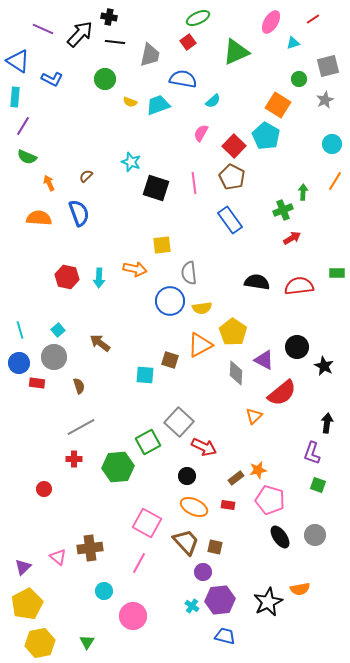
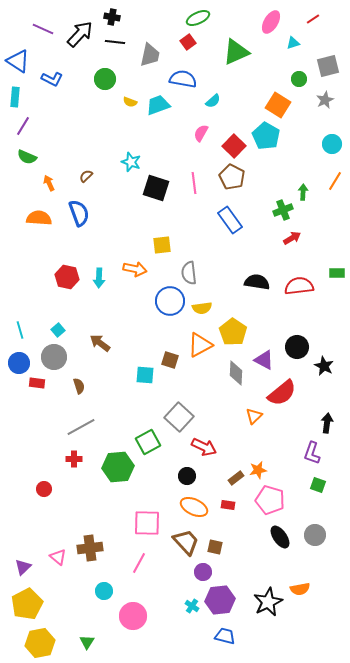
black cross at (109, 17): moved 3 px right
gray square at (179, 422): moved 5 px up
pink square at (147, 523): rotated 28 degrees counterclockwise
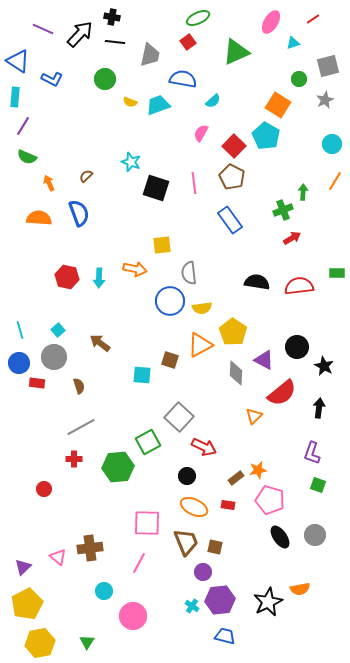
cyan square at (145, 375): moved 3 px left
black arrow at (327, 423): moved 8 px left, 15 px up
brown trapezoid at (186, 542): rotated 20 degrees clockwise
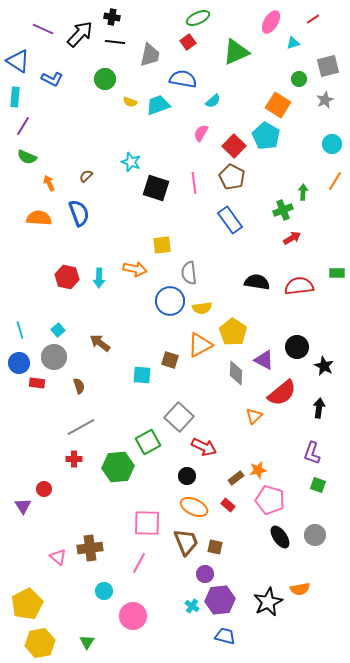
red rectangle at (228, 505): rotated 32 degrees clockwise
purple triangle at (23, 567): moved 61 px up; rotated 18 degrees counterclockwise
purple circle at (203, 572): moved 2 px right, 2 px down
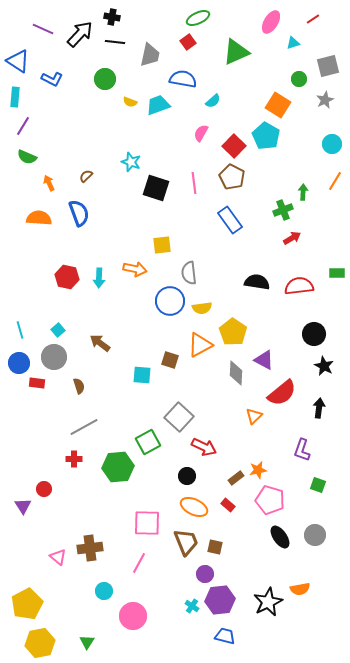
black circle at (297, 347): moved 17 px right, 13 px up
gray line at (81, 427): moved 3 px right
purple L-shape at (312, 453): moved 10 px left, 3 px up
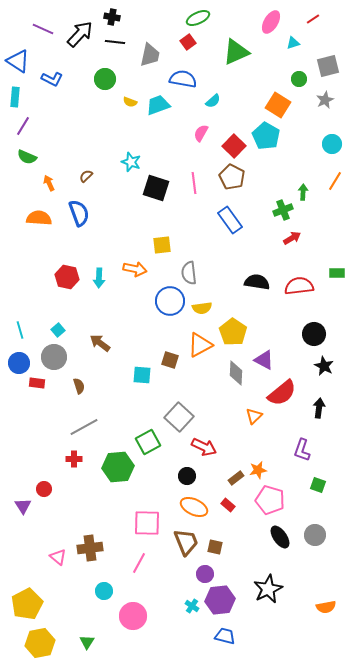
orange semicircle at (300, 589): moved 26 px right, 18 px down
black star at (268, 602): moved 13 px up
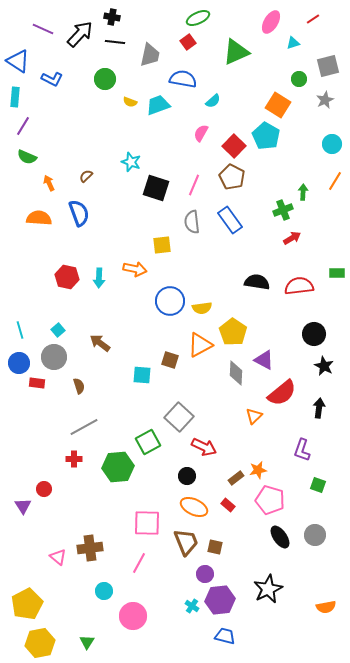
pink line at (194, 183): moved 2 px down; rotated 30 degrees clockwise
gray semicircle at (189, 273): moved 3 px right, 51 px up
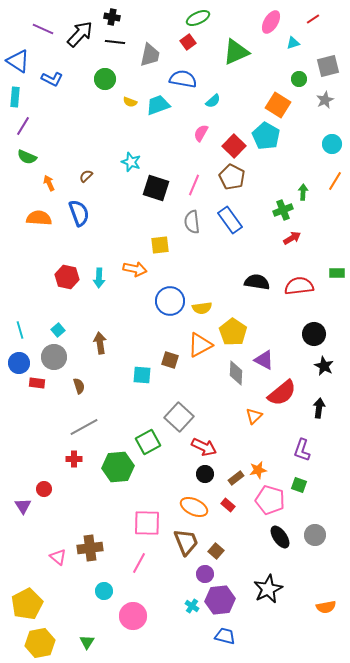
yellow square at (162, 245): moved 2 px left
brown arrow at (100, 343): rotated 45 degrees clockwise
black circle at (187, 476): moved 18 px right, 2 px up
green square at (318, 485): moved 19 px left
brown square at (215, 547): moved 1 px right, 4 px down; rotated 28 degrees clockwise
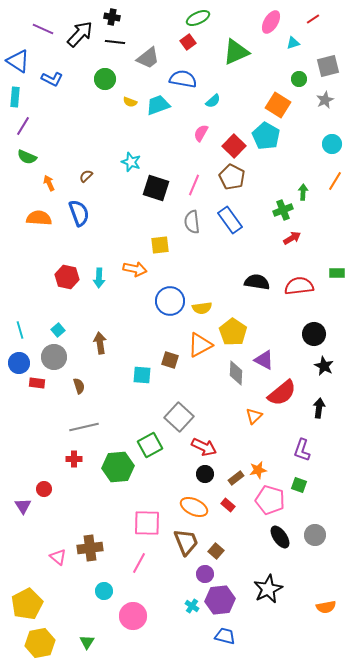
gray trapezoid at (150, 55): moved 2 px left, 3 px down; rotated 40 degrees clockwise
gray line at (84, 427): rotated 16 degrees clockwise
green square at (148, 442): moved 2 px right, 3 px down
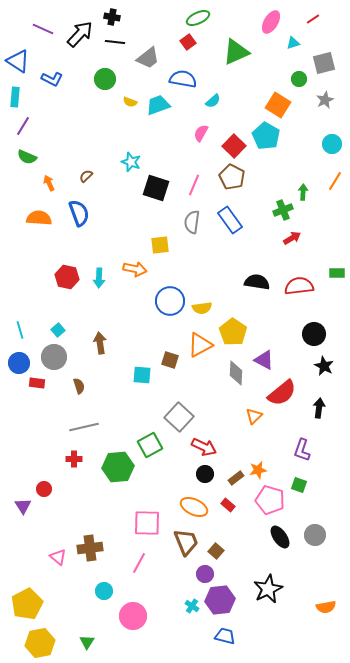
gray square at (328, 66): moved 4 px left, 3 px up
gray semicircle at (192, 222): rotated 15 degrees clockwise
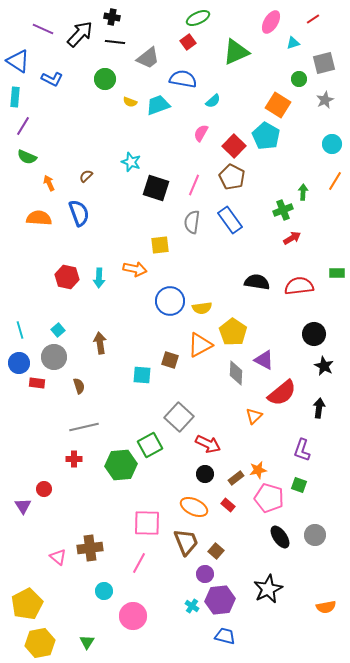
red arrow at (204, 447): moved 4 px right, 3 px up
green hexagon at (118, 467): moved 3 px right, 2 px up
pink pentagon at (270, 500): moved 1 px left, 2 px up
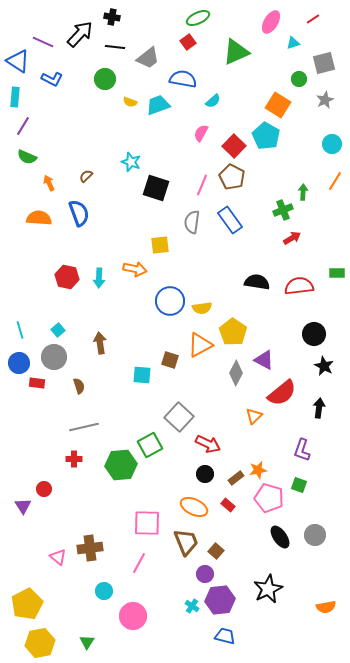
purple line at (43, 29): moved 13 px down
black line at (115, 42): moved 5 px down
pink line at (194, 185): moved 8 px right
gray diamond at (236, 373): rotated 25 degrees clockwise
